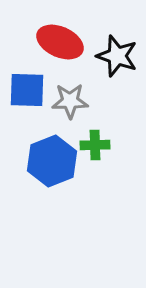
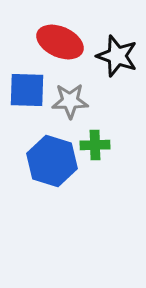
blue hexagon: rotated 21 degrees counterclockwise
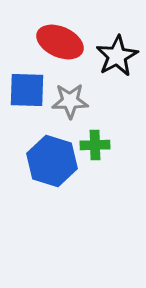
black star: rotated 24 degrees clockwise
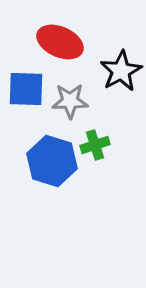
black star: moved 4 px right, 15 px down
blue square: moved 1 px left, 1 px up
green cross: rotated 16 degrees counterclockwise
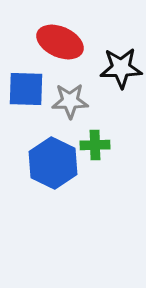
black star: moved 3 px up; rotated 27 degrees clockwise
green cross: rotated 16 degrees clockwise
blue hexagon: moved 1 px right, 2 px down; rotated 9 degrees clockwise
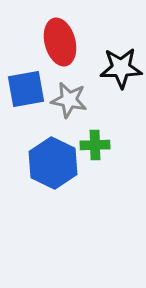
red ellipse: rotated 51 degrees clockwise
blue square: rotated 12 degrees counterclockwise
gray star: moved 1 px left, 1 px up; rotated 12 degrees clockwise
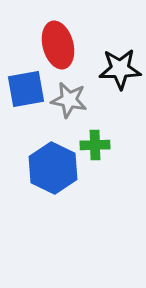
red ellipse: moved 2 px left, 3 px down
black star: moved 1 px left, 1 px down
blue hexagon: moved 5 px down
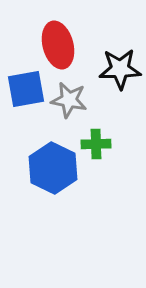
green cross: moved 1 px right, 1 px up
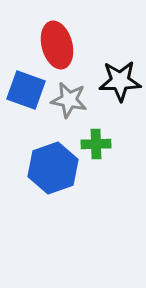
red ellipse: moved 1 px left
black star: moved 12 px down
blue square: moved 1 px down; rotated 30 degrees clockwise
blue hexagon: rotated 15 degrees clockwise
